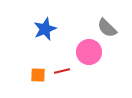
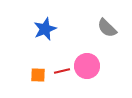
pink circle: moved 2 px left, 14 px down
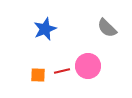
pink circle: moved 1 px right
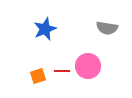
gray semicircle: rotated 35 degrees counterclockwise
red line: rotated 14 degrees clockwise
orange square: moved 1 px down; rotated 21 degrees counterclockwise
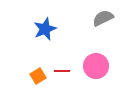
gray semicircle: moved 4 px left, 10 px up; rotated 145 degrees clockwise
pink circle: moved 8 px right
orange square: rotated 14 degrees counterclockwise
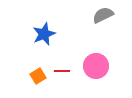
gray semicircle: moved 3 px up
blue star: moved 1 px left, 5 px down
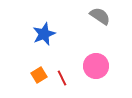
gray semicircle: moved 3 px left, 1 px down; rotated 60 degrees clockwise
red line: moved 7 px down; rotated 63 degrees clockwise
orange square: moved 1 px right, 1 px up
